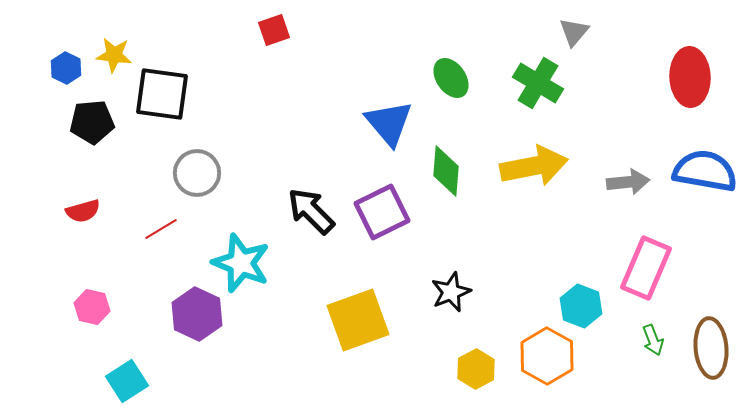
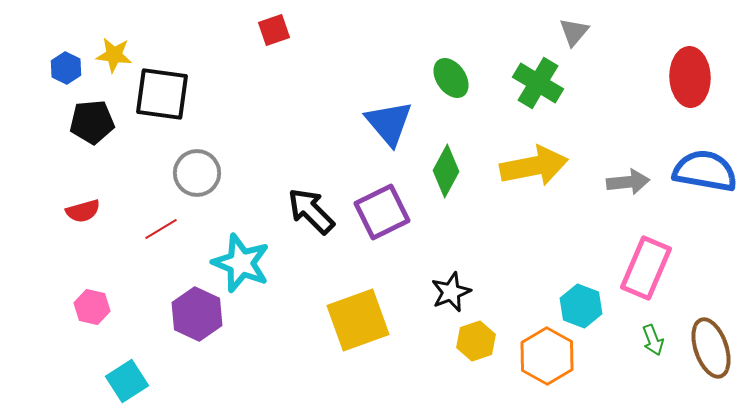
green diamond: rotated 24 degrees clockwise
brown ellipse: rotated 14 degrees counterclockwise
yellow hexagon: moved 28 px up; rotated 9 degrees clockwise
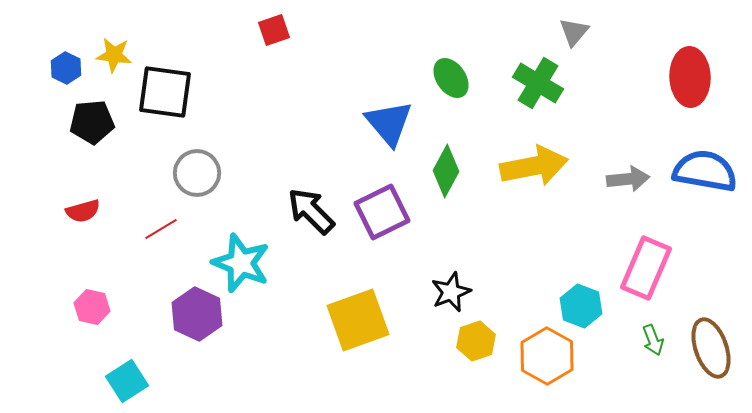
black square: moved 3 px right, 2 px up
gray arrow: moved 3 px up
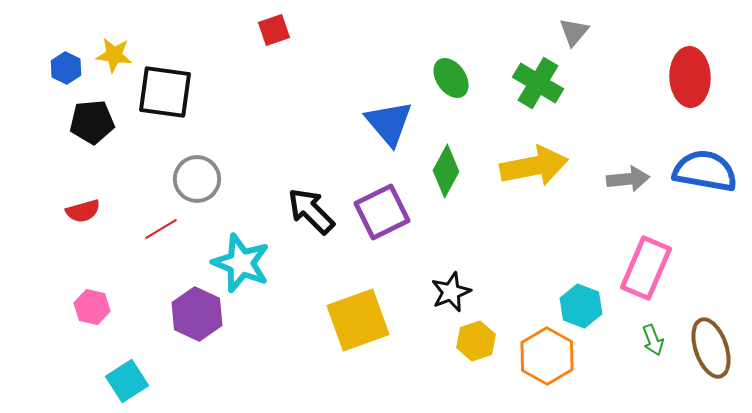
gray circle: moved 6 px down
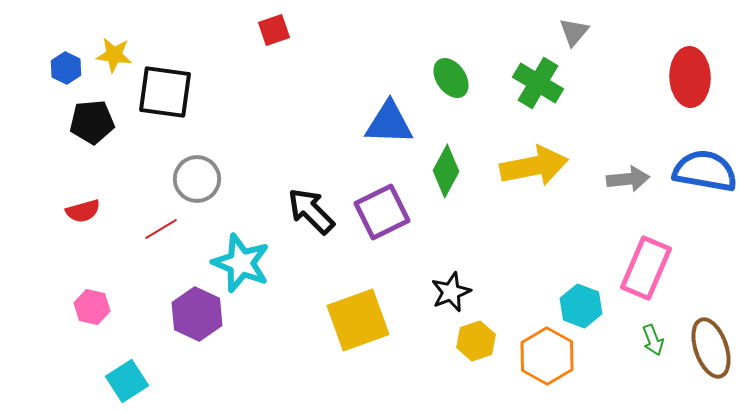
blue triangle: rotated 48 degrees counterclockwise
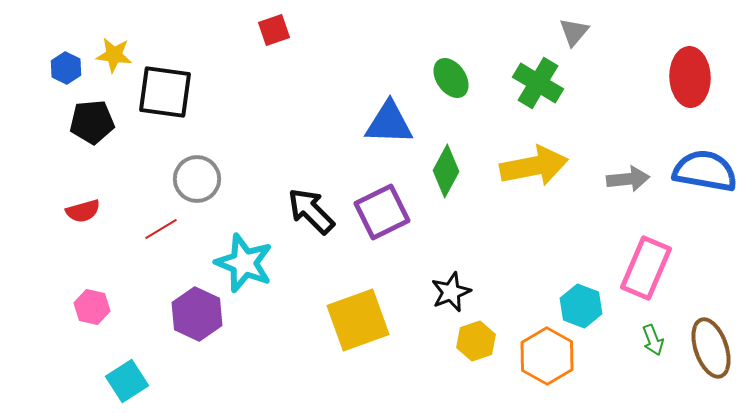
cyan star: moved 3 px right
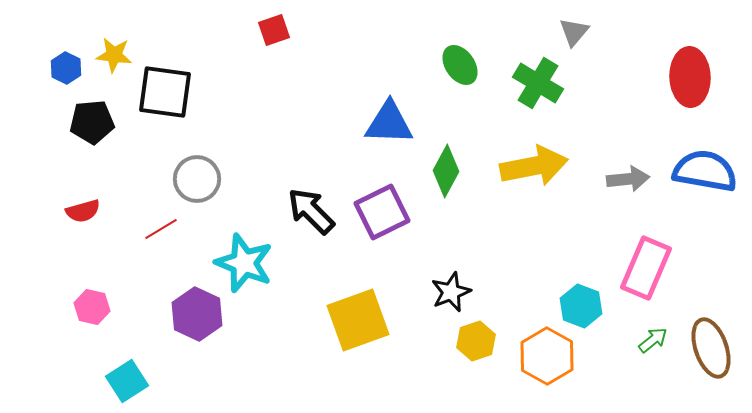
green ellipse: moved 9 px right, 13 px up
green arrow: rotated 108 degrees counterclockwise
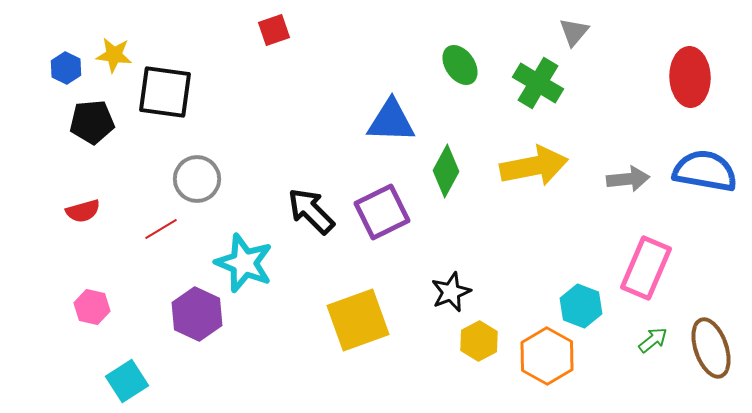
blue triangle: moved 2 px right, 2 px up
yellow hexagon: moved 3 px right; rotated 9 degrees counterclockwise
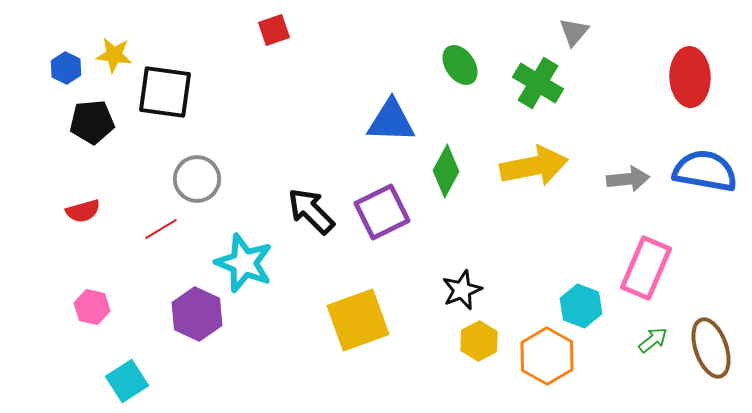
black star: moved 11 px right, 2 px up
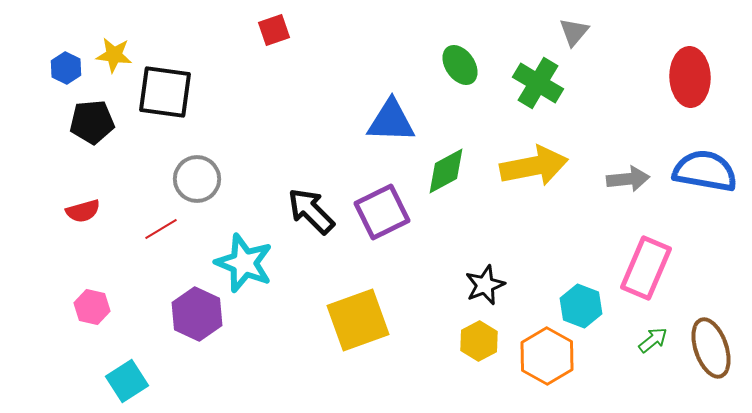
green diamond: rotated 33 degrees clockwise
black star: moved 23 px right, 5 px up
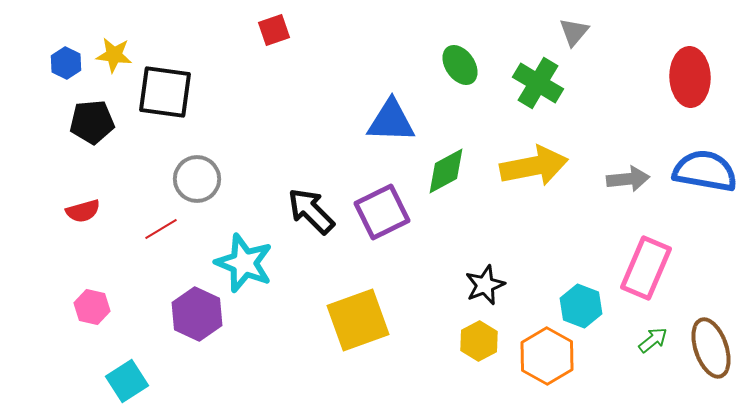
blue hexagon: moved 5 px up
